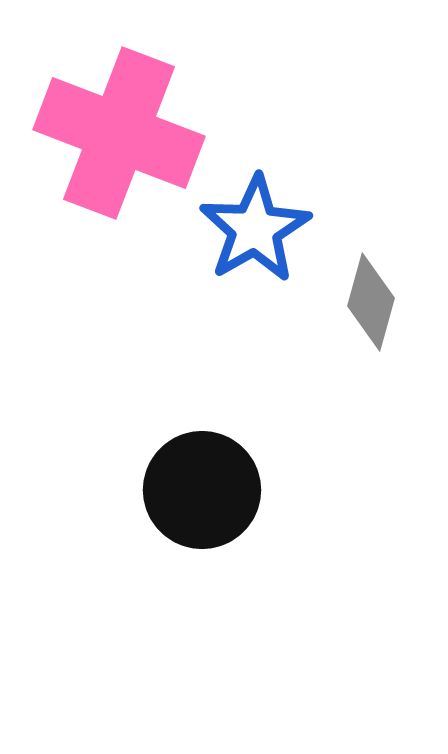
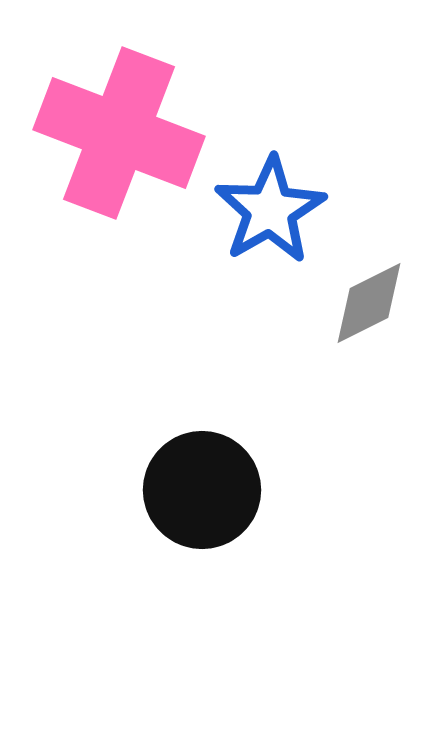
blue star: moved 15 px right, 19 px up
gray diamond: moved 2 px left, 1 px down; rotated 48 degrees clockwise
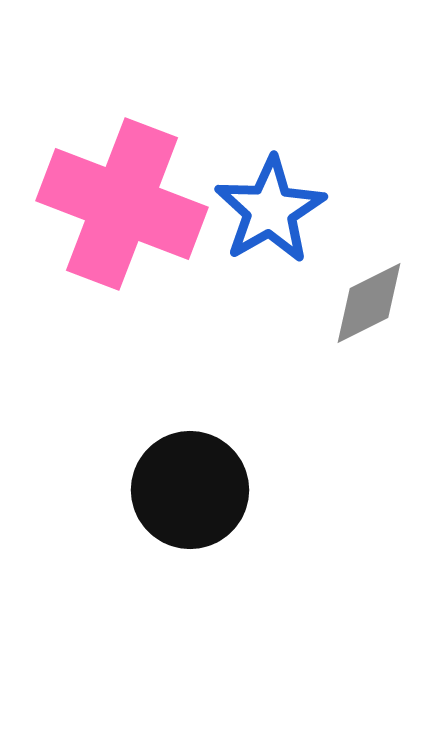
pink cross: moved 3 px right, 71 px down
black circle: moved 12 px left
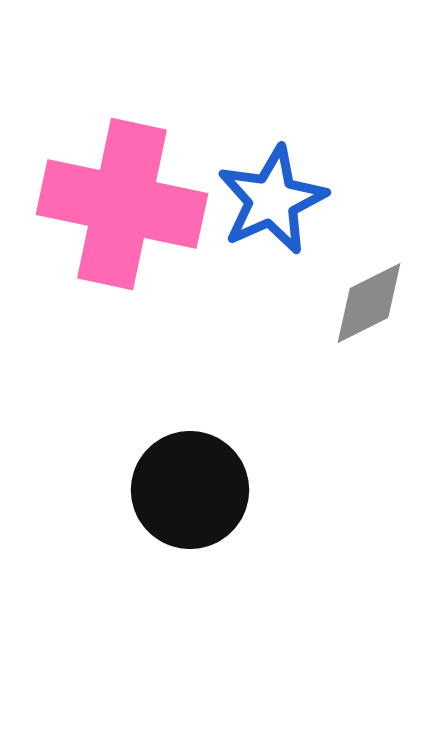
pink cross: rotated 9 degrees counterclockwise
blue star: moved 2 px right, 10 px up; rotated 6 degrees clockwise
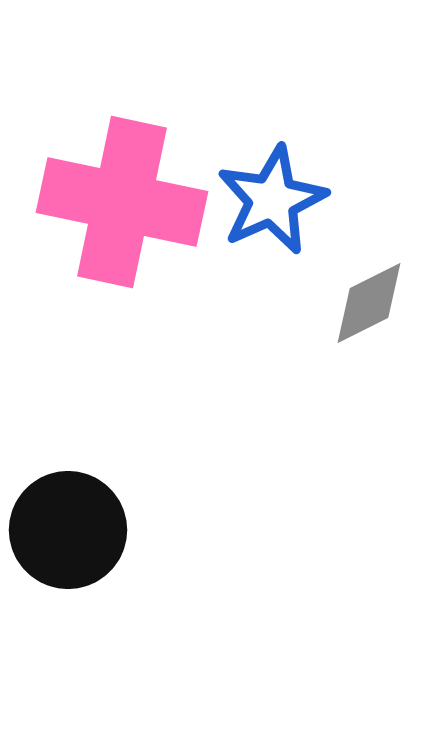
pink cross: moved 2 px up
black circle: moved 122 px left, 40 px down
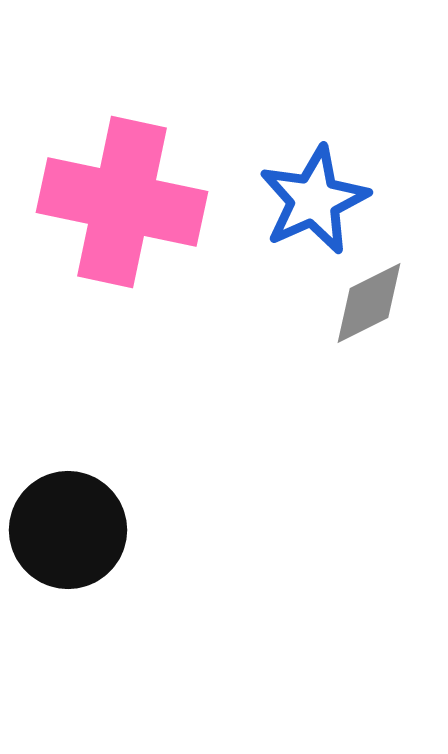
blue star: moved 42 px right
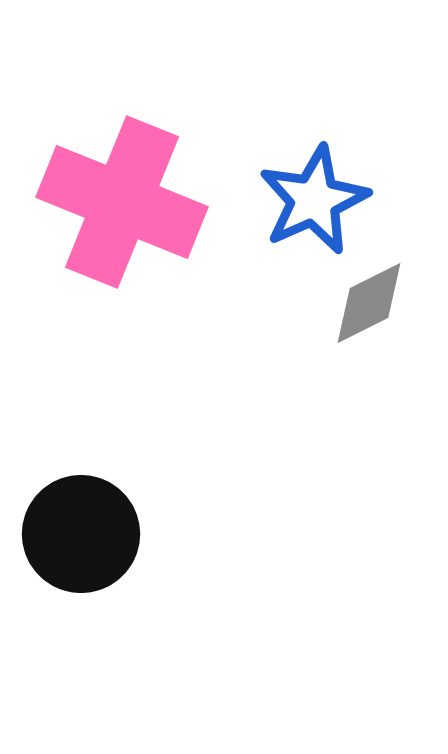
pink cross: rotated 10 degrees clockwise
black circle: moved 13 px right, 4 px down
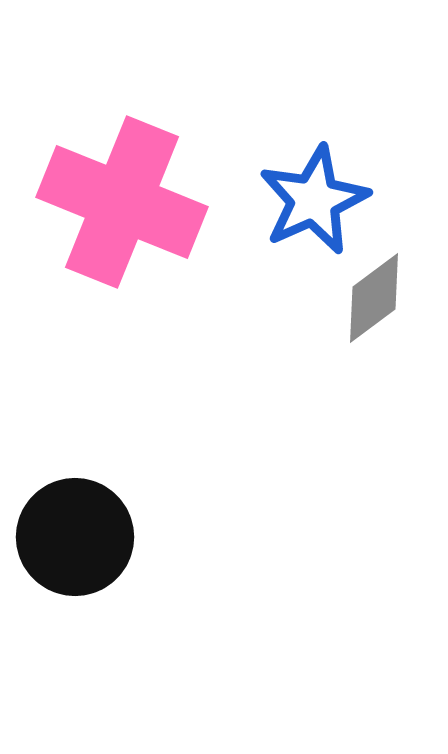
gray diamond: moved 5 px right, 5 px up; rotated 10 degrees counterclockwise
black circle: moved 6 px left, 3 px down
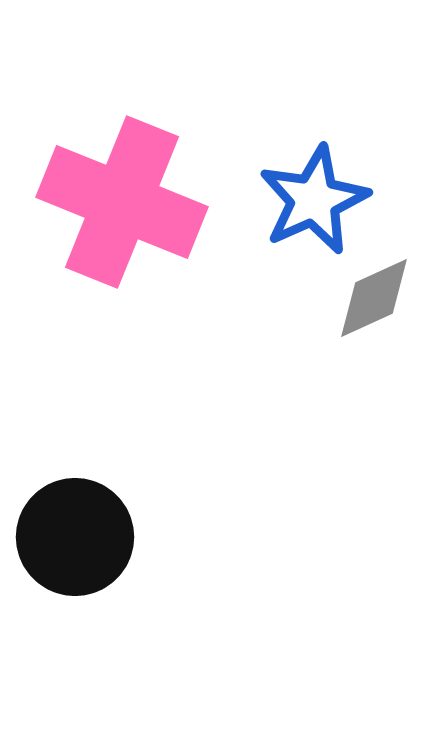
gray diamond: rotated 12 degrees clockwise
